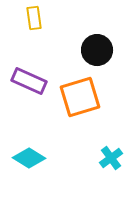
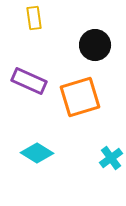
black circle: moved 2 px left, 5 px up
cyan diamond: moved 8 px right, 5 px up
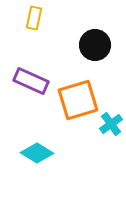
yellow rectangle: rotated 20 degrees clockwise
purple rectangle: moved 2 px right
orange square: moved 2 px left, 3 px down
cyan cross: moved 34 px up
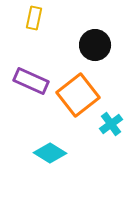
orange square: moved 5 px up; rotated 21 degrees counterclockwise
cyan diamond: moved 13 px right
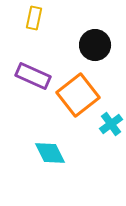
purple rectangle: moved 2 px right, 5 px up
cyan diamond: rotated 32 degrees clockwise
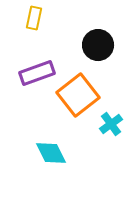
black circle: moved 3 px right
purple rectangle: moved 4 px right, 3 px up; rotated 44 degrees counterclockwise
cyan diamond: moved 1 px right
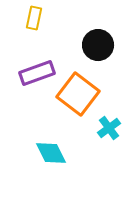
orange square: moved 1 px up; rotated 15 degrees counterclockwise
cyan cross: moved 2 px left, 4 px down
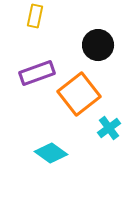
yellow rectangle: moved 1 px right, 2 px up
orange square: moved 1 px right; rotated 15 degrees clockwise
cyan diamond: rotated 28 degrees counterclockwise
